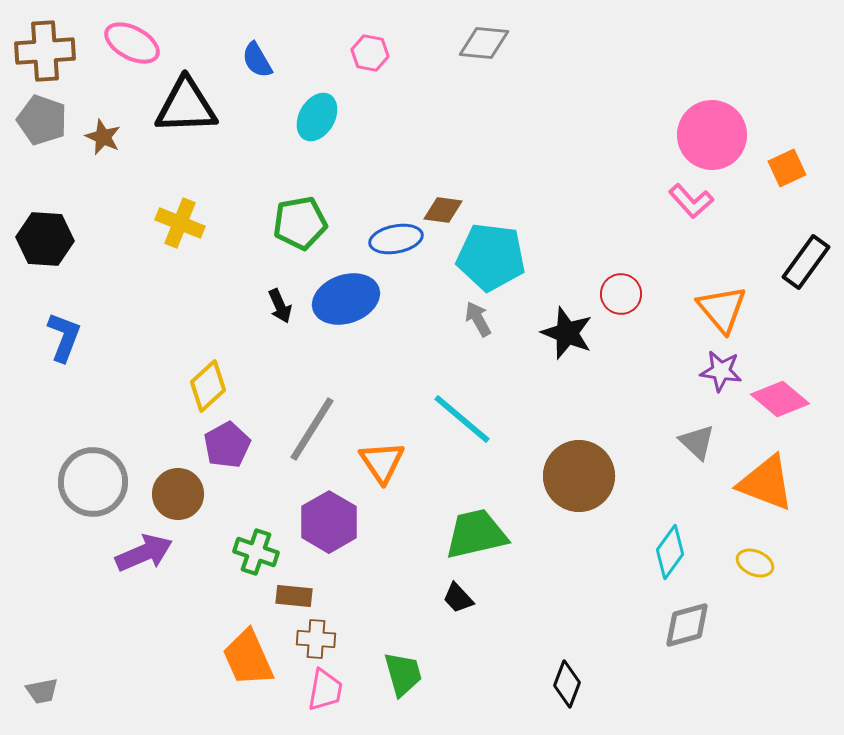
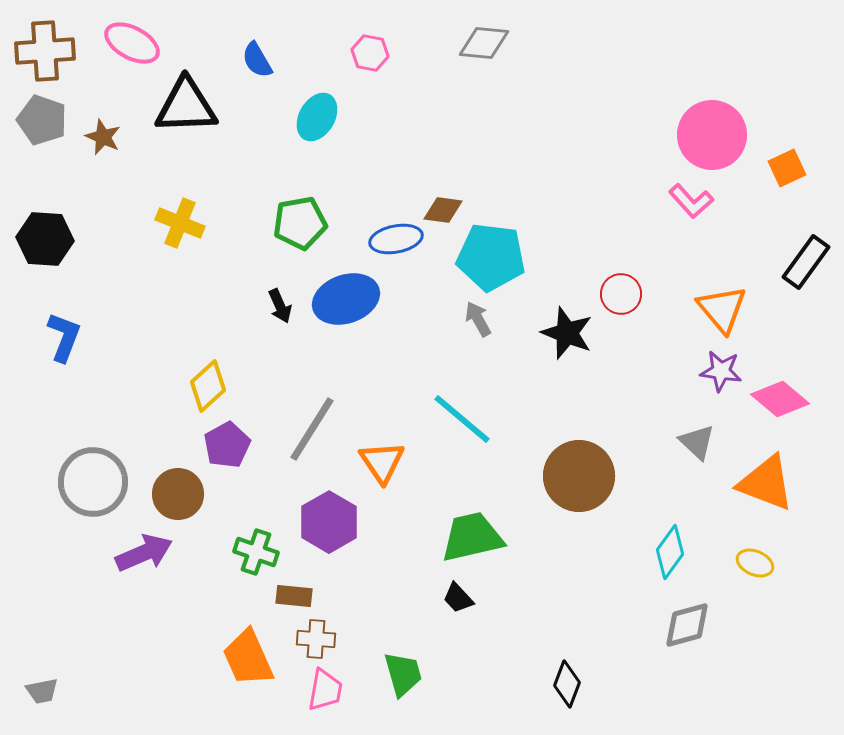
green trapezoid at (476, 534): moved 4 px left, 3 px down
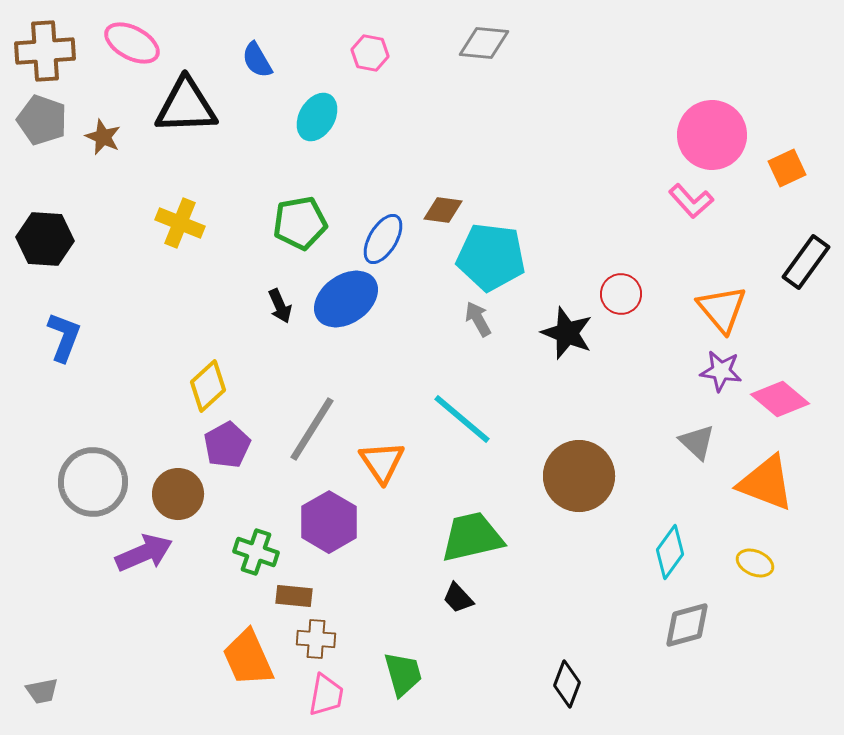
blue ellipse at (396, 239): moved 13 px left; rotated 48 degrees counterclockwise
blue ellipse at (346, 299): rotated 16 degrees counterclockwise
pink trapezoid at (325, 690): moved 1 px right, 5 px down
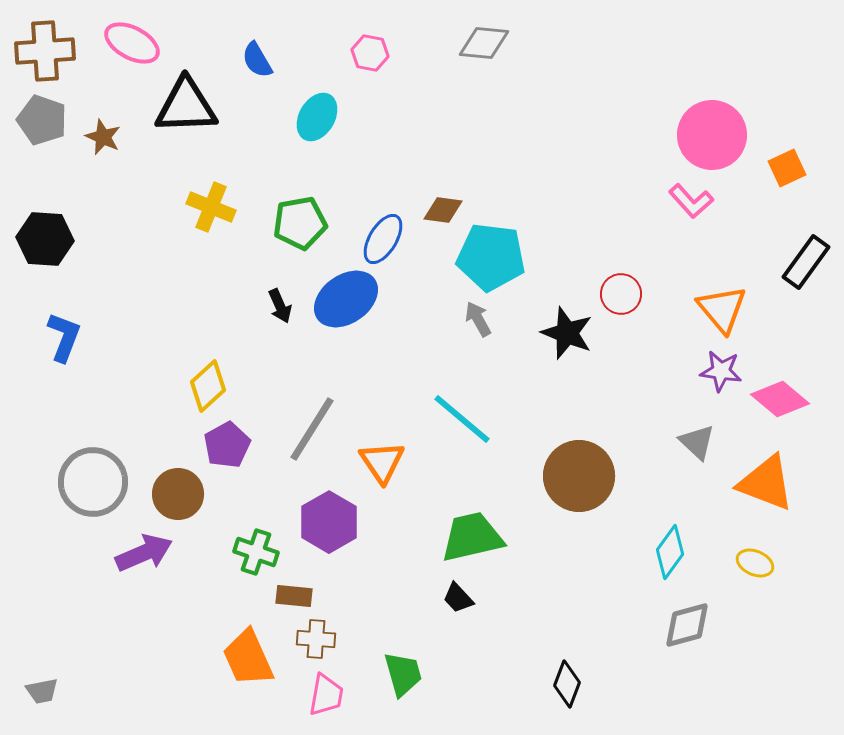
yellow cross at (180, 223): moved 31 px right, 16 px up
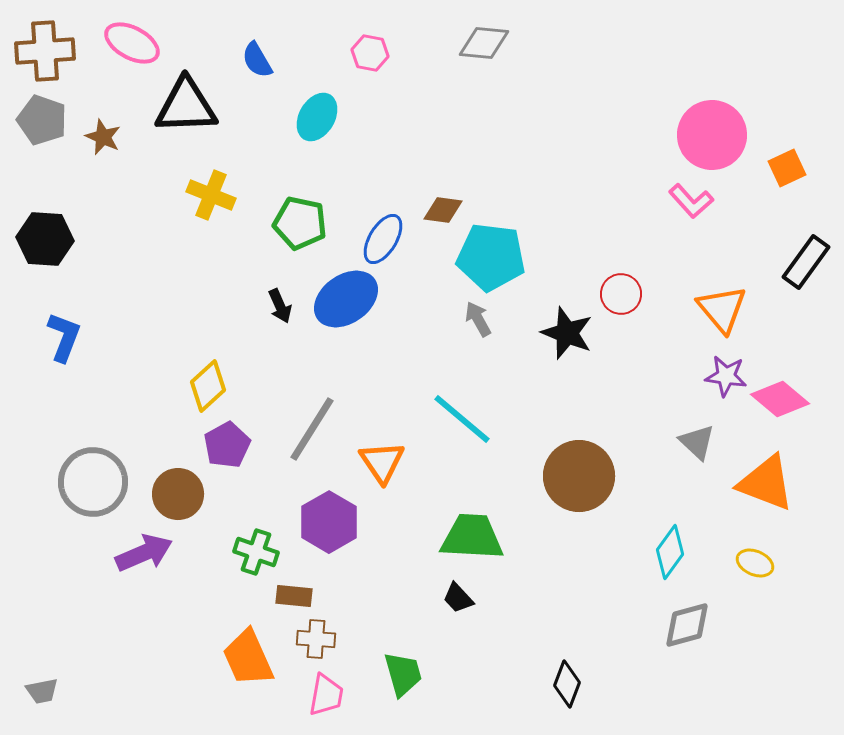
yellow cross at (211, 207): moved 12 px up
green pentagon at (300, 223): rotated 22 degrees clockwise
purple star at (721, 371): moved 5 px right, 5 px down
green trapezoid at (472, 537): rotated 16 degrees clockwise
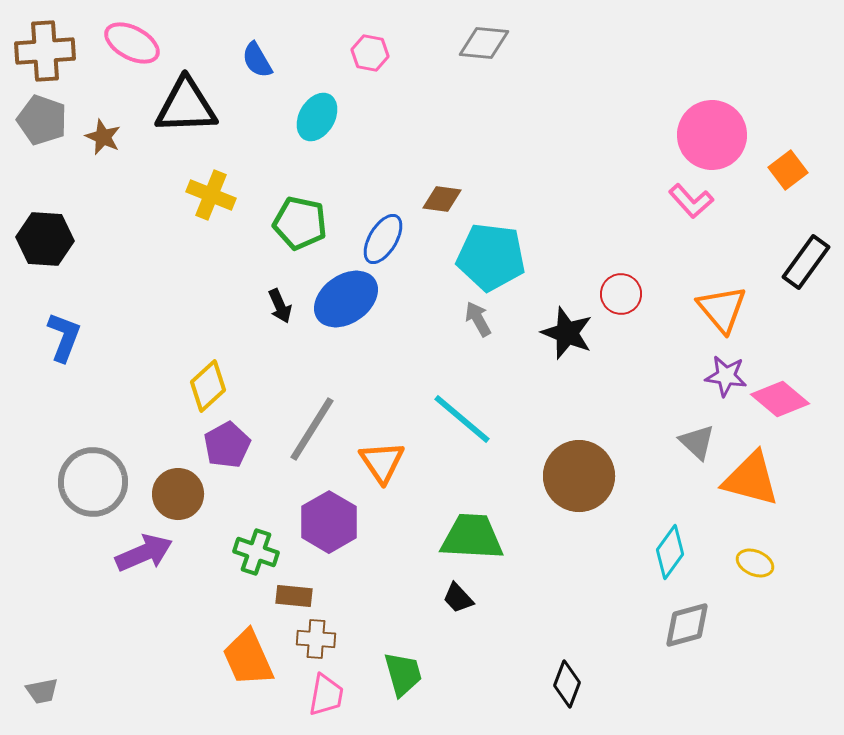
orange square at (787, 168): moved 1 px right, 2 px down; rotated 12 degrees counterclockwise
brown diamond at (443, 210): moved 1 px left, 11 px up
orange triangle at (766, 483): moved 15 px left, 4 px up; rotated 6 degrees counterclockwise
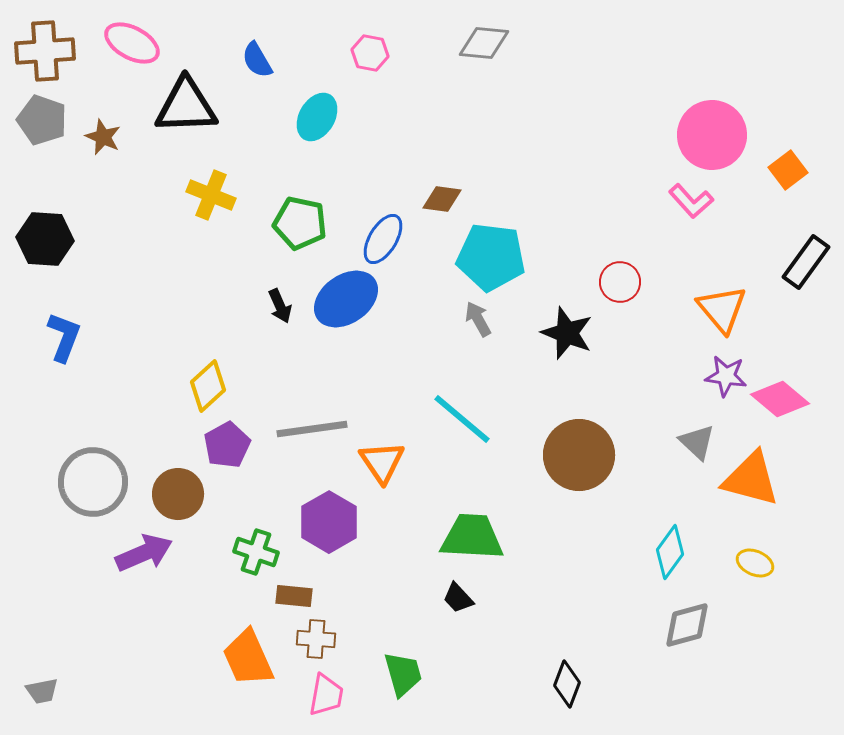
red circle at (621, 294): moved 1 px left, 12 px up
gray line at (312, 429): rotated 50 degrees clockwise
brown circle at (579, 476): moved 21 px up
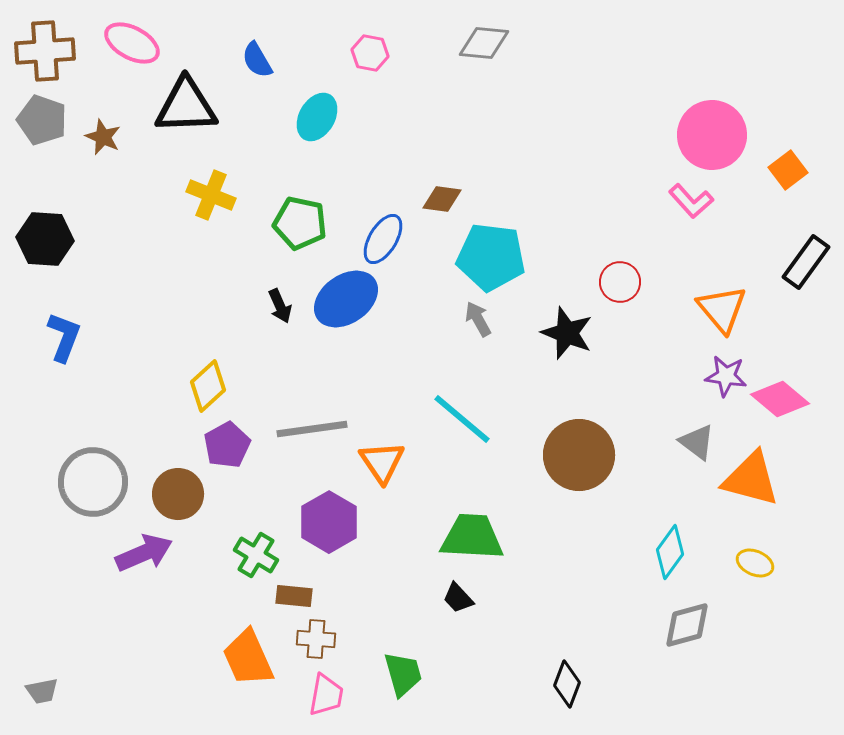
gray triangle at (697, 442): rotated 6 degrees counterclockwise
green cross at (256, 552): moved 3 px down; rotated 12 degrees clockwise
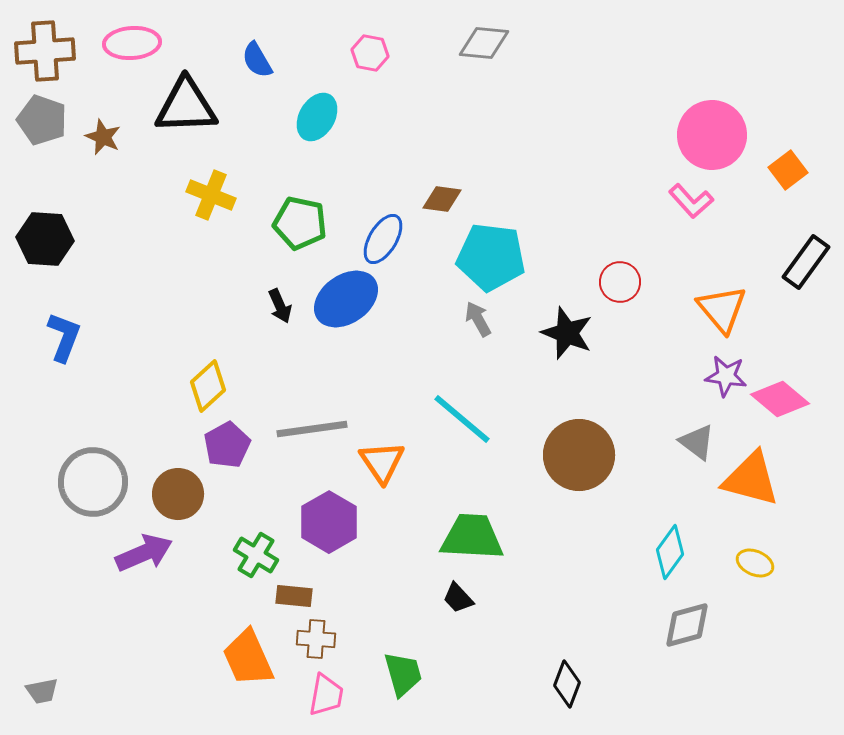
pink ellipse at (132, 43): rotated 32 degrees counterclockwise
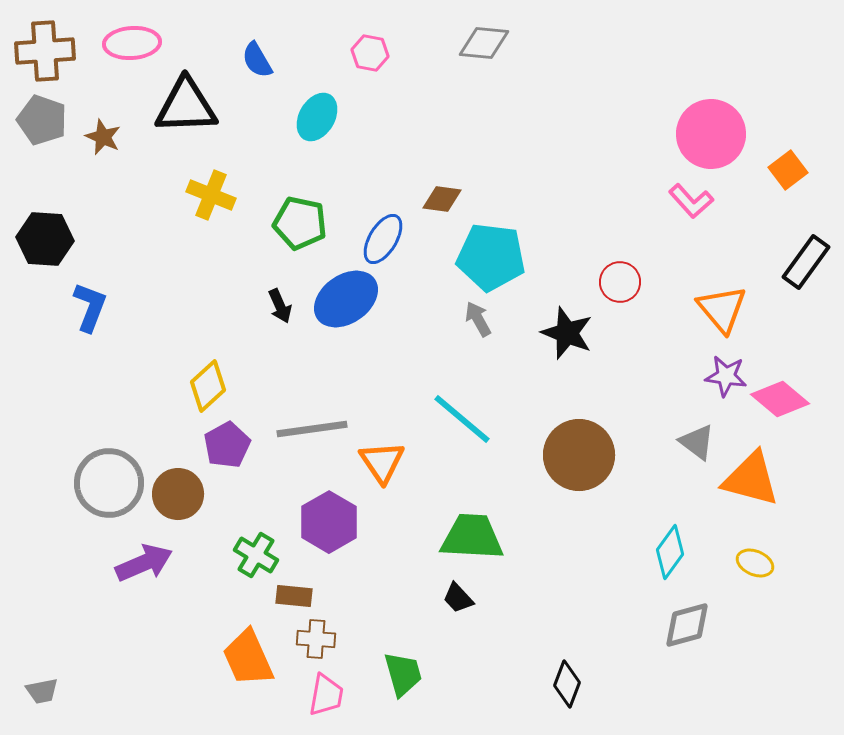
pink circle at (712, 135): moved 1 px left, 1 px up
blue L-shape at (64, 337): moved 26 px right, 30 px up
gray circle at (93, 482): moved 16 px right, 1 px down
purple arrow at (144, 553): moved 10 px down
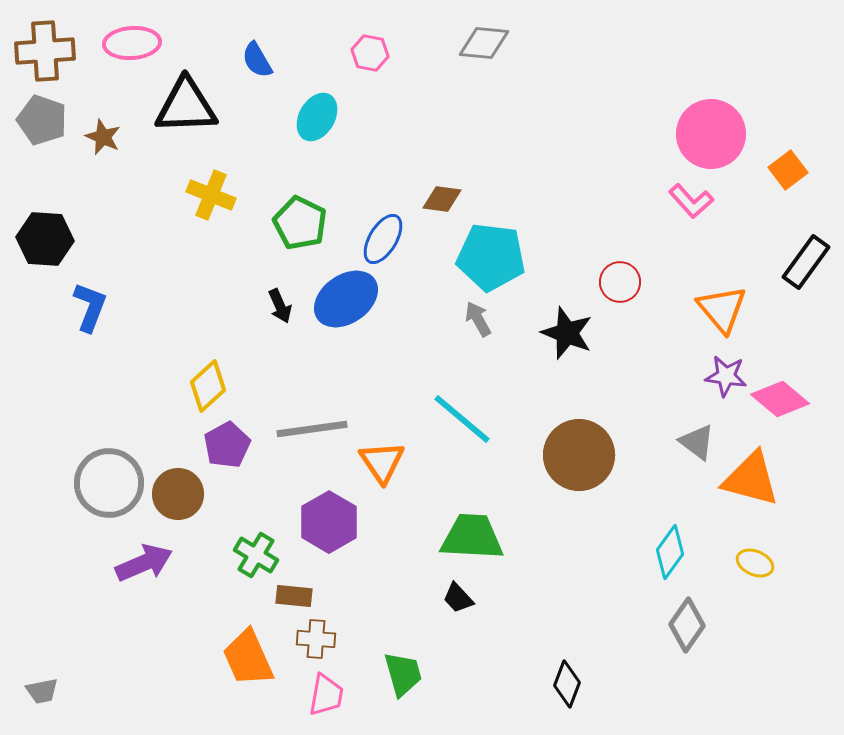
green pentagon at (300, 223): rotated 14 degrees clockwise
gray diamond at (687, 625): rotated 40 degrees counterclockwise
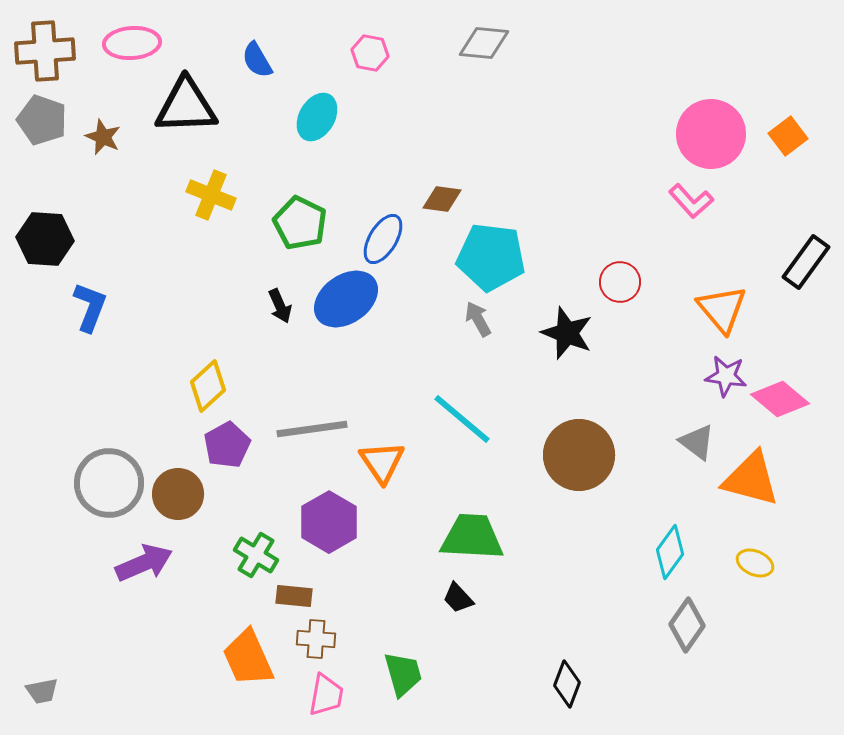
orange square at (788, 170): moved 34 px up
